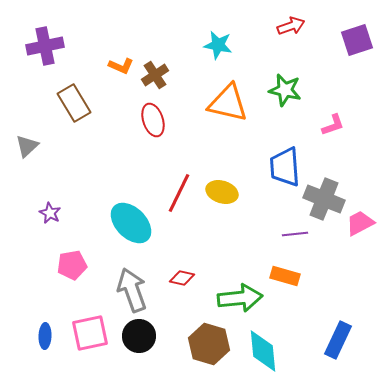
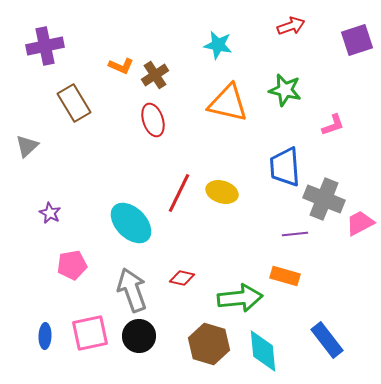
blue rectangle: moved 11 px left; rotated 63 degrees counterclockwise
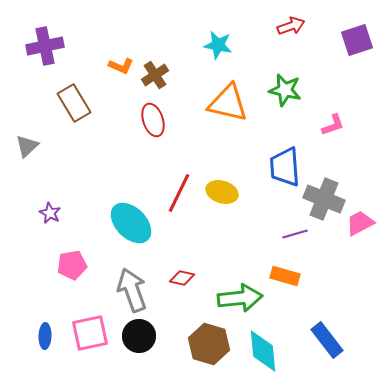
purple line: rotated 10 degrees counterclockwise
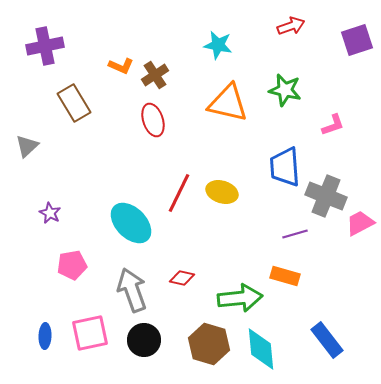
gray cross: moved 2 px right, 3 px up
black circle: moved 5 px right, 4 px down
cyan diamond: moved 2 px left, 2 px up
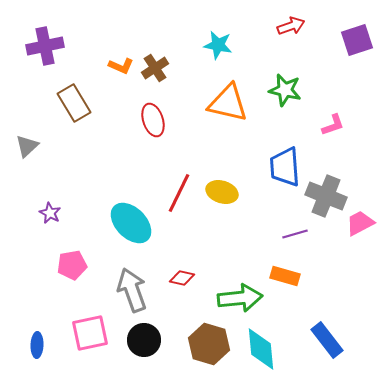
brown cross: moved 7 px up
blue ellipse: moved 8 px left, 9 px down
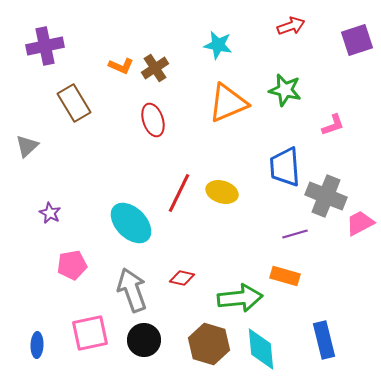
orange triangle: rotated 36 degrees counterclockwise
blue rectangle: moved 3 px left; rotated 24 degrees clockwise
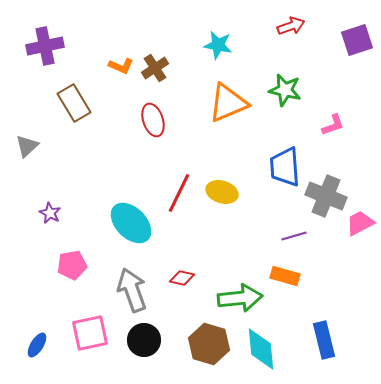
purple line: moved 1 px left, 2 px down
blue ellipse: rotated 30 degrees clockwise
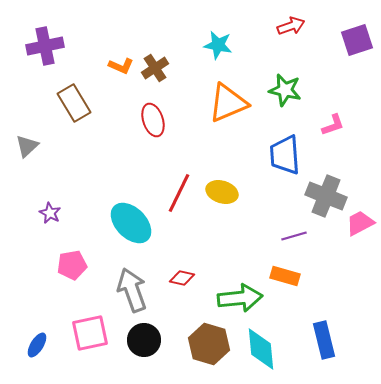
blue trapezoid: moved 12 px up
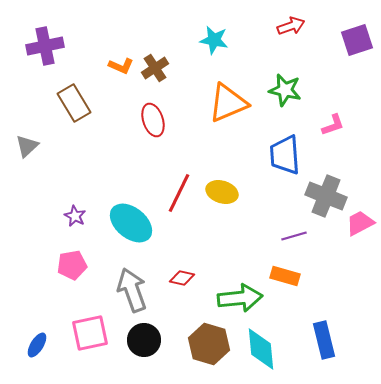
cyan star: moved 4 px left, 5 px up
purple star: moved 25 px right, 3 px down
cyan ellipse: rotated 6 degrees counterclockwise
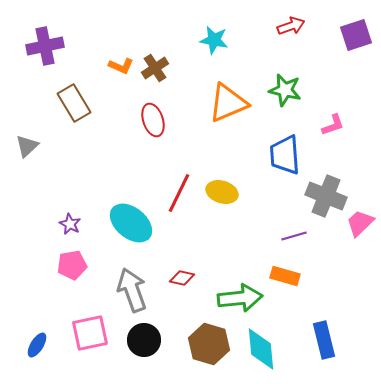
purple square: moved 1 px left, 5 px up
purple star: moved 5 px left, 8 px down
pink trapezoid: rotated 16 degrees counterclockwise
